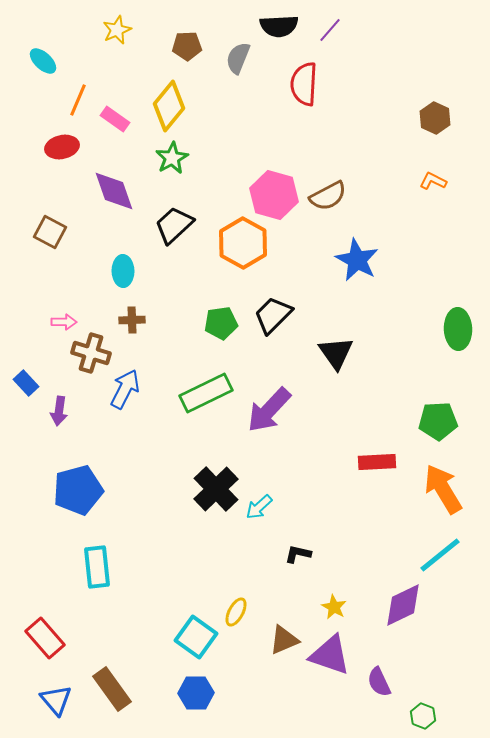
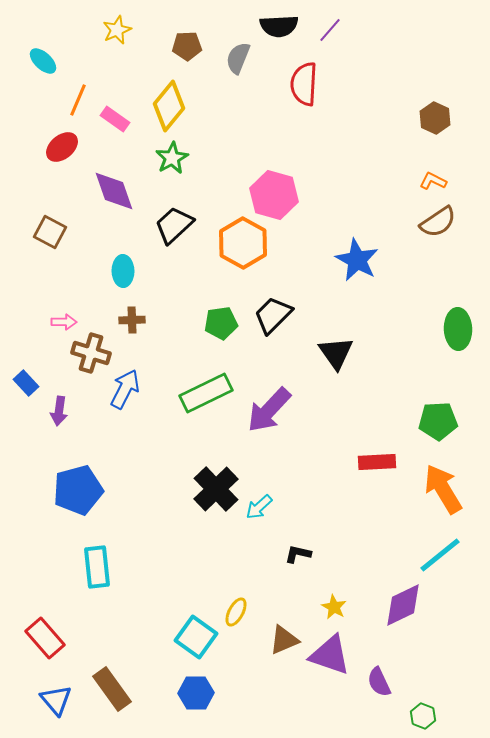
red ellipse at (62, 147): rotated 28 degrees counterclockwise
brown semicircle at (328, 196): moved 110 px right, 26 px down; rotated 6 degrees counterclockwise
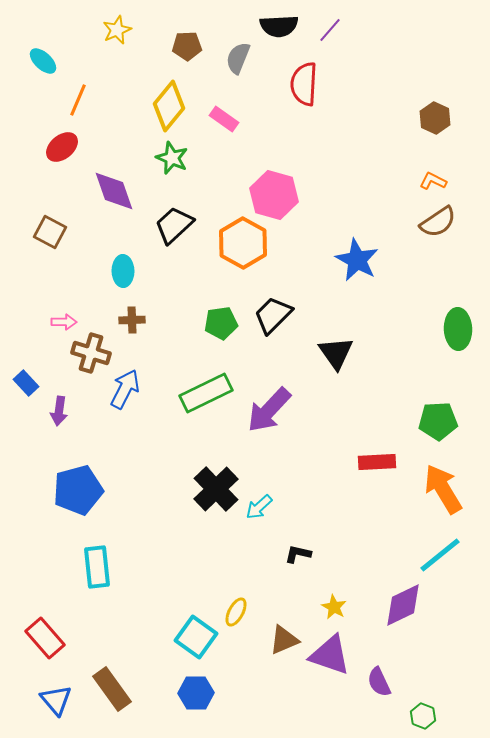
pink rectangle at (115, 119): moved 109 px right
green star at (172, 158): rotated 20 degrees counterclockwise
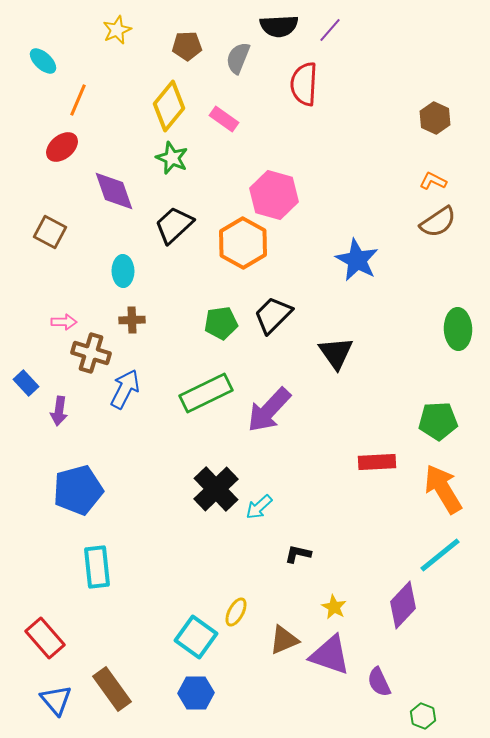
purple diamond at (403, 605): rotated 21 degrees counterclockwise
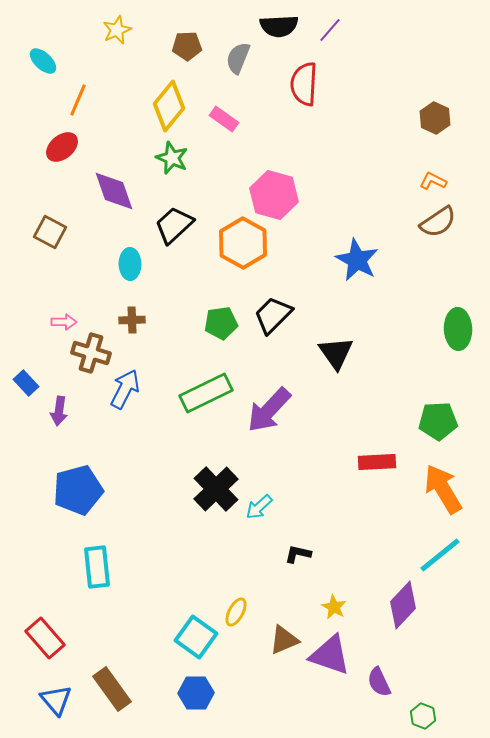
cyan ellipse at (123, 271): moved 7 px right, 7 px up
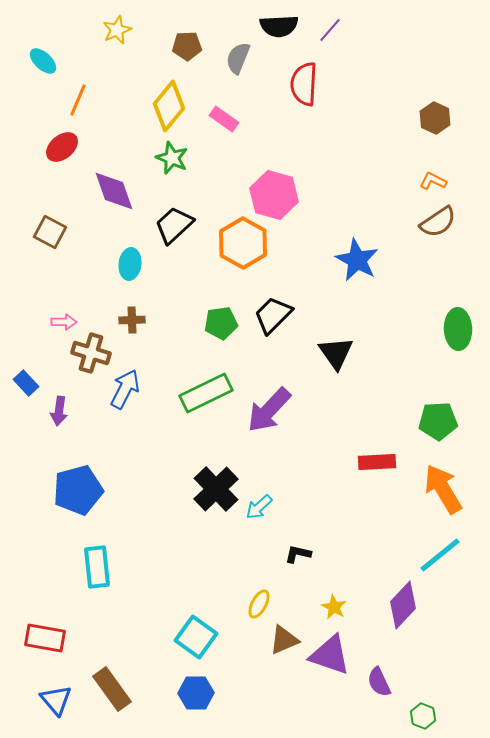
cyan ellipse at (130, 264): rotated 8 degrees clockwise
yellow ellipse at (236, 612): moved 23 px right, 8 px up
red rectangle at (45, 638): rotated 39 degrees counterclockwise
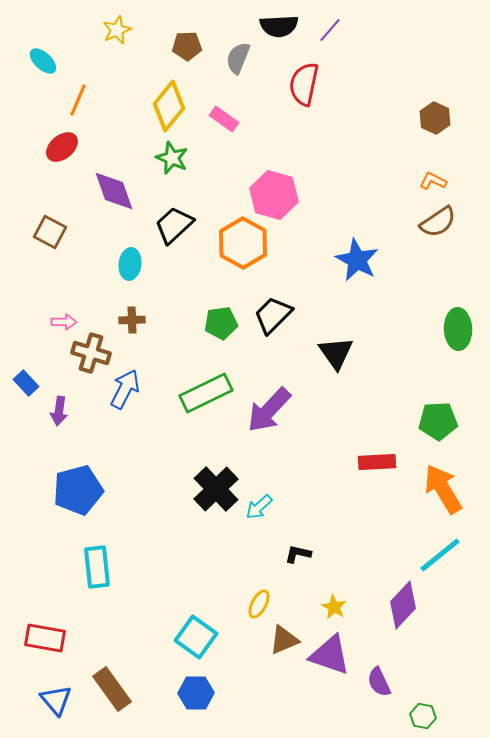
red semicircle at (304, 84): rotated 9 degrees clockwise
green hexagon at (423, 716): rotated 10 degrees counterclockwise
